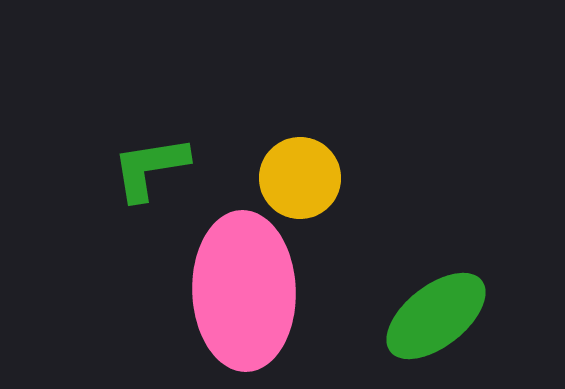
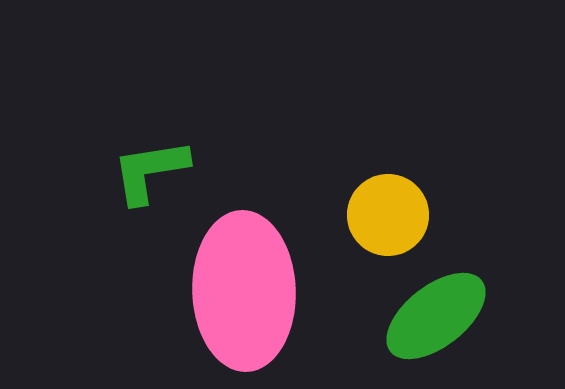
green L-shape: moved 3 px down
yellow circle: moved 88 px right, 37 px down
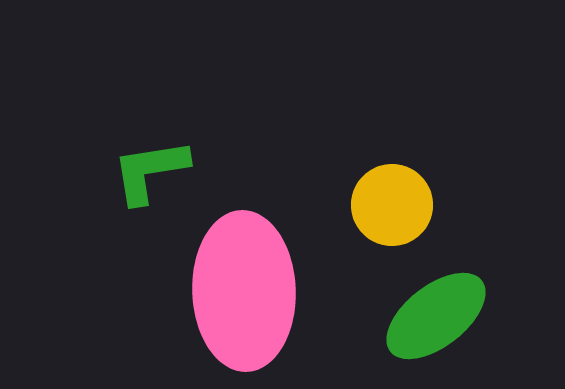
yellow circle: moved 4 px right, 10 px up
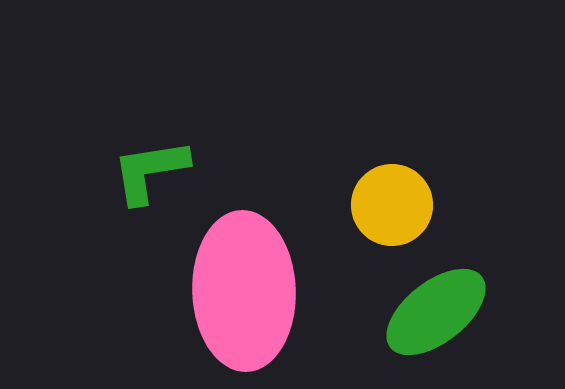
green ellipse: moved 4 px up
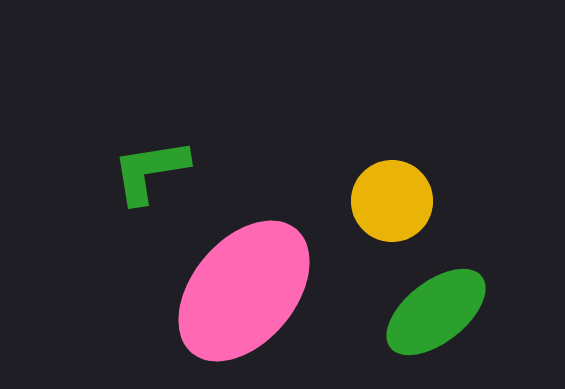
yellow circle: moved 4 px up
pink ellipse: rotated 42 degrees clockwise
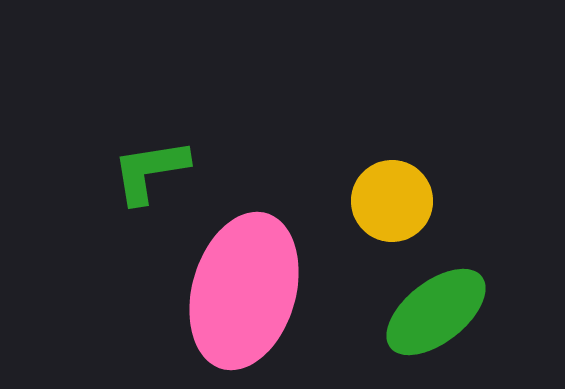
pink ellipse: rotated 24 degrees counterclockwise
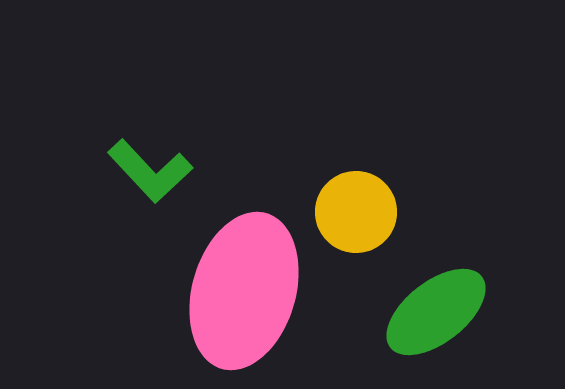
green L-shape: rotated 124 degrees counterclockwise
yellow circle: moved 36 px left, 11 px down
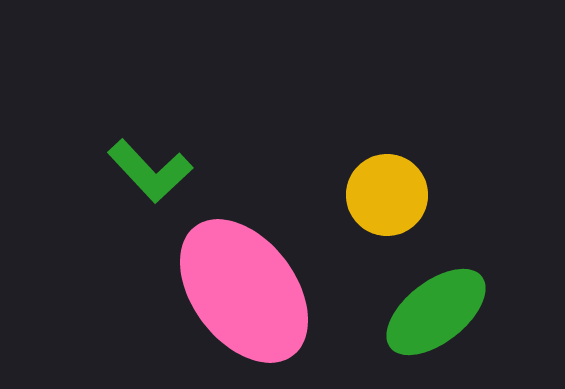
yellow circle: moved 31 px right, 17 px up
pink ellipse: rotated 53 degrees counterclockwise
